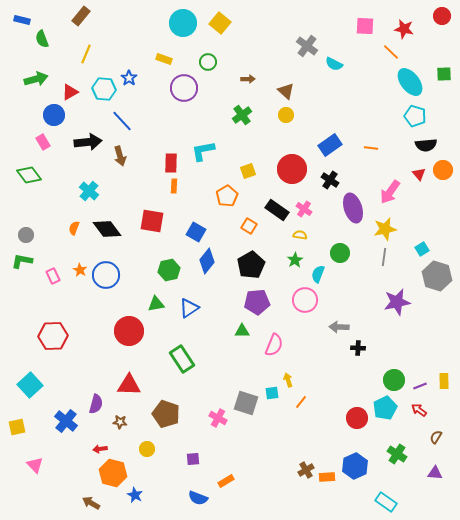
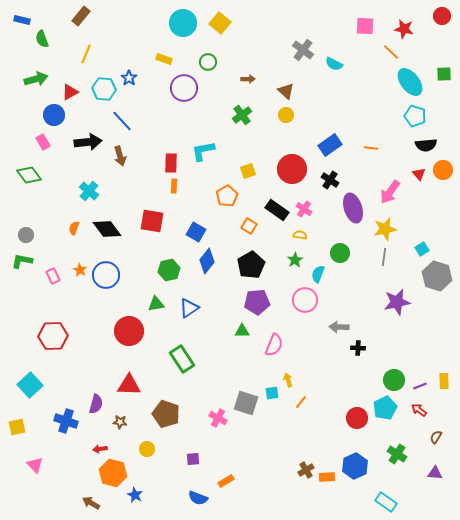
gray cross at (307, 46): moved 4 px left, 4 px down
blue cross at (66, 421): rotated 20 degrees counterclockwise
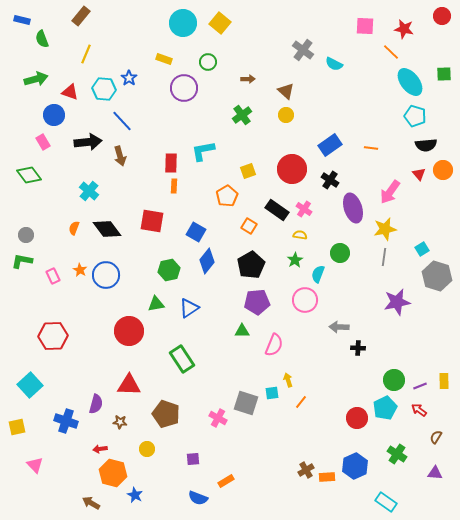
red triangle at (70, 92): rotated 48 degrees clockwise
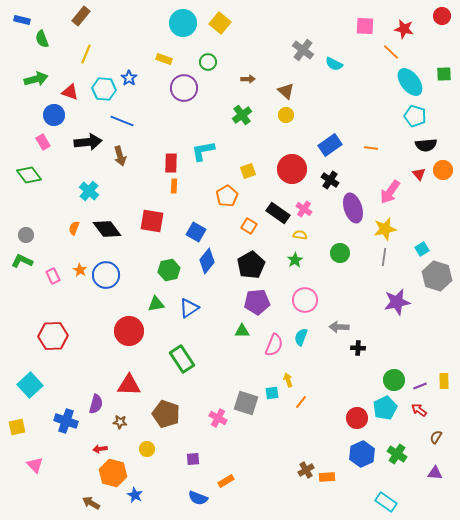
blue line at (122, 121): rotated 25 degrees counterclockwise
black rectangle at (277, 210): moved 1 px right, 3 px down
green L-shape at (22, 261): rotated 15 degrees clockwise
cyan semicircle at (318, 274): moved 17 px left, 63 px down
blue hexagon at (355, 466): moved 7 px right, 12 px up
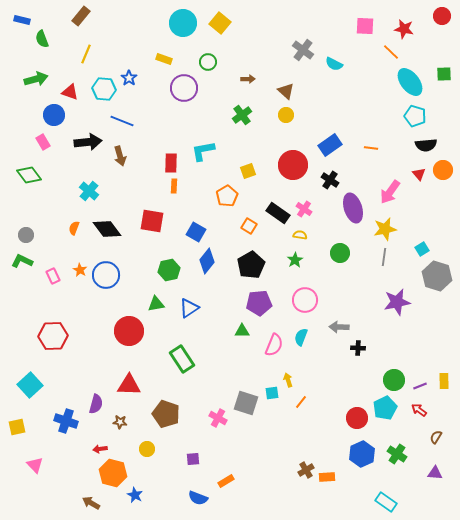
red circle at (292, 169): moved 1 px right, 4 px up
purple pentagon at (257, 302): moved 2 px right, 1 px down
